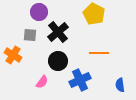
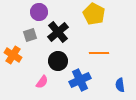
gray square: rotated 24 degrees counterclockwise
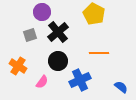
purple circle: moved 3 px right
orange cross: moved 5 px right, 11 px down
blue semicircle: moved 1 px right, 2 px down; rotated 136 degrees clockwise
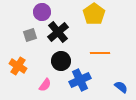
yellow pentagon: rotated 10 degrees clockwise
orange line: moved 1 px right
black circle: moved 3 px right
pink semicircle: moved 3 px right, 3 px down
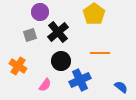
purple circle: moved 2 px left
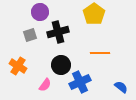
black cross: rotated 25 degrees clockwise
black circle: moved 4 px down
blue cross: moved 2 px down
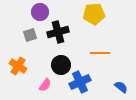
yellow pentagon: rotated 30 degrees clockwise
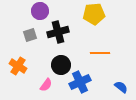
purple circle: moved 1 px up
pink semicircle: moved 1 px right
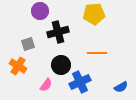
gray square: moved 2 px left, 9 px down
orange line: moved 3 px left
blue semicircle: rotated 112 degrees clockwise
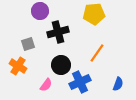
orange line: rotated 54 degrees counterclockwise
blue semicircle: moved 3 px left, 3 px up; rotated 40 degrees counterclockwise
